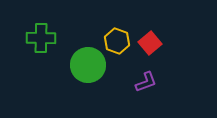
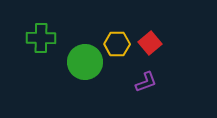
yellow hexagon: moved 3 px down; rotated 20 degrees counterclockwise
green circle: moved 3 px left, 3 px up
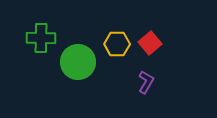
green circle: moved 7 px left
purple L-shape: rotated 40 degrees counterclockwise
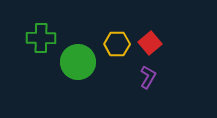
purple L-shape: moved 2 px right, 5 px up
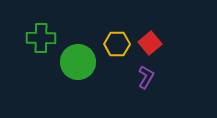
purple L-shape: moved 2 px left
